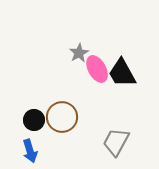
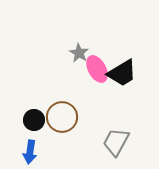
gray star: rotated 12 degrees counterclockwise
black trapezoid: rotated 92 degrees counterclockwise
blue arrow: moved 1 px down; rotated 25 degrees clockwise
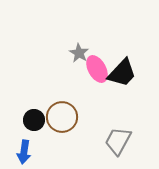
black trapezoid: rotated 16 degrees counterclockwise
gray trapezoid: moved 2 px right, 1 px up
blue arrow: moved 6 px left
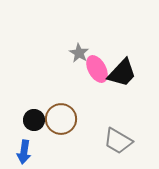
brown circle: moved 1 px left, 2 px down
gray trapezoid: rotated 88 degrees counterclockwise
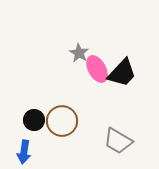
brown circle: moved 1 px right, 2 px down
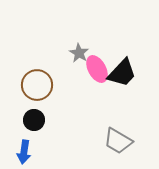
brown circle: moved 25 px left, 36 px up
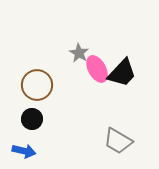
black circle: moved 2 px left, 1 px up
blue arrow: moved 1 px up; rotated 85 degrees counterclockwise
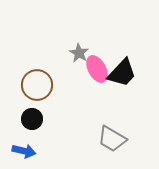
gray trapezoid: moved 6 px left, 2 px up
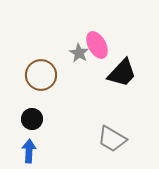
pink ellipse: moved 24 px up
brown circle: moved 4 px right, 10 px up
blue arrow: moved 5 px right; rotated 100 degrees counterclockwise
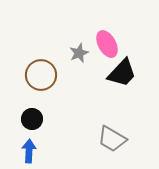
pink ellipse: moved 10 px right, 1 px up
gray star: rotated 18 degrees clockwise
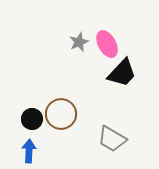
gray star: moved 11 px up
brown circle: moved 20 px right, 39 px down
